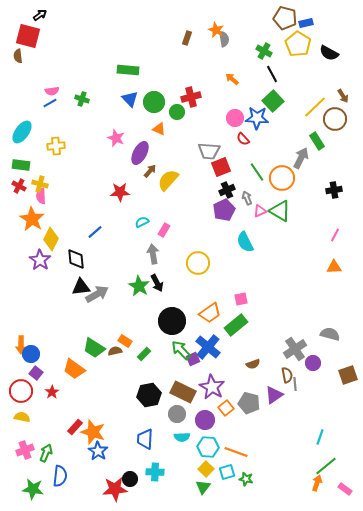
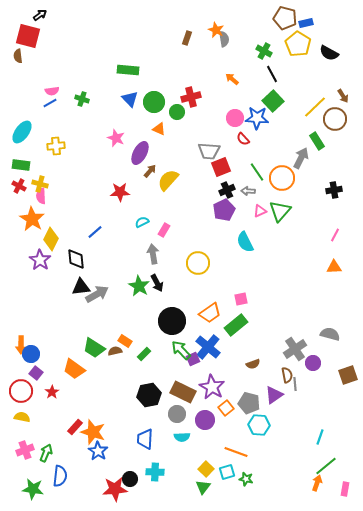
gray arrow at (247, 198): moved 1 px right, 7 px up; rotated 64 degrees counterclockwise
green triangle at (280, 211): rotated 40 degrees clockwise
cyan hexagon at (208, 447): moved 51 px right, 22 px up
pink rectangle at (345, 489): rotated 64 degrees clockwise
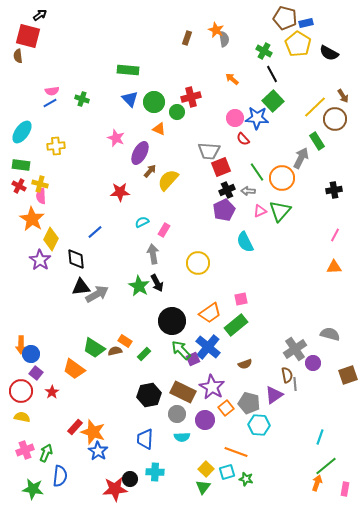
brown semicircle at (253, 364): moved 8 px left
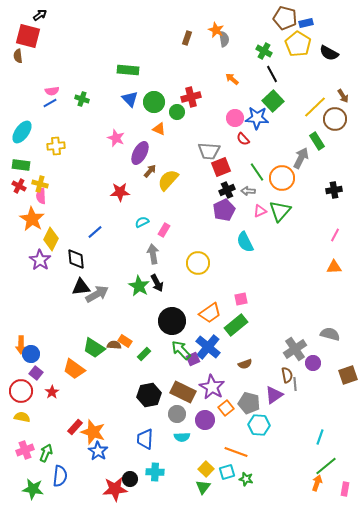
brown semicircle at (115, 351): moved 1 px left, 6 px up; rotated 16 degrees clockwise
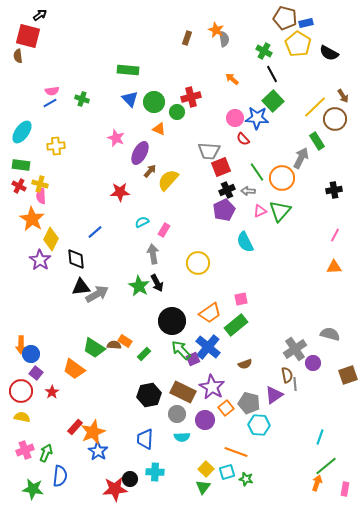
orange star at (93, 432): rotated 30 degrees clockwise
